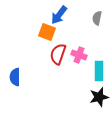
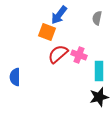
red semicircle: rotated 30 degrees clockwise
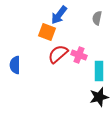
blue semicircle: moved 12 px up
